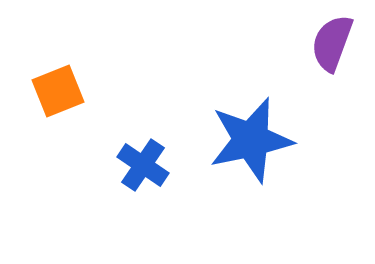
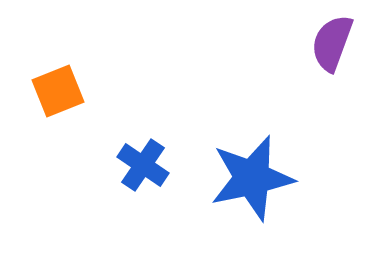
blue star: moved 1 px right, 38 px down
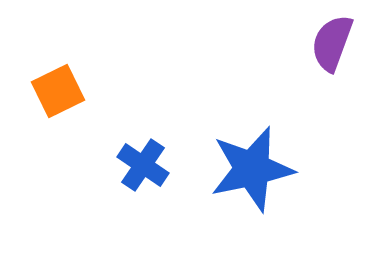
orange square: rotated 4 degrees counterclockwise
blue star: moved 9 px up
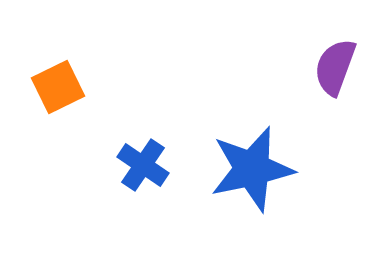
purple semicircle: moved 3 px right, 24 px down
orange square: moved 4 px up
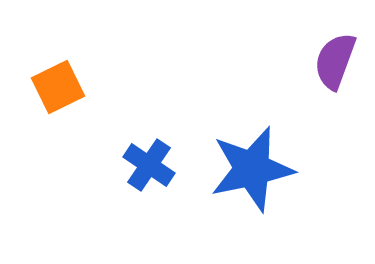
purple semicircle: moved 6 px up
blue cross: moved 6 px right
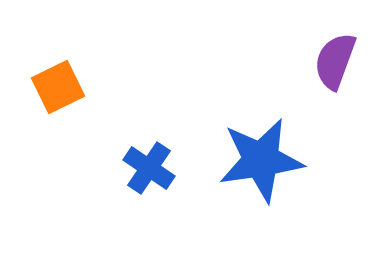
blue cross: moved 3 px down
blue star: moved 9 px right, 9 px up; rotated 4 degrees clockwise
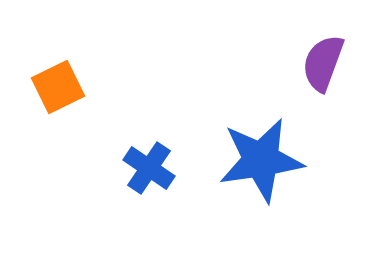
purple semicircle: moved 12 px left, 2 px down
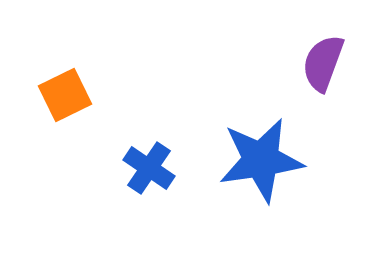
orange square: moved 7 px right, 8 px down
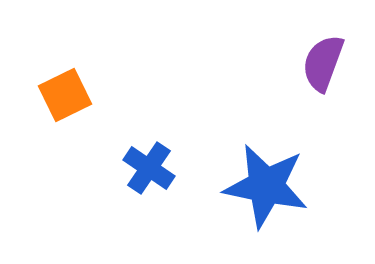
blue star: moved 5 px right, 26 px down; rotated 20 degrees clockwise
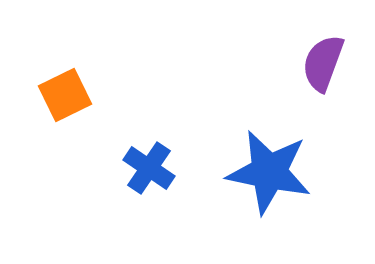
blue star: moved 3 px right, 14 px up
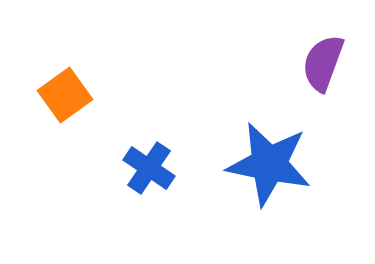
orange square: rotated 10 degrees counterclockwise
blue star: moved 8 px up
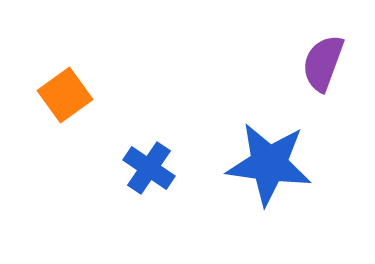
blue star: rotated 4 degrees counterclockwise
